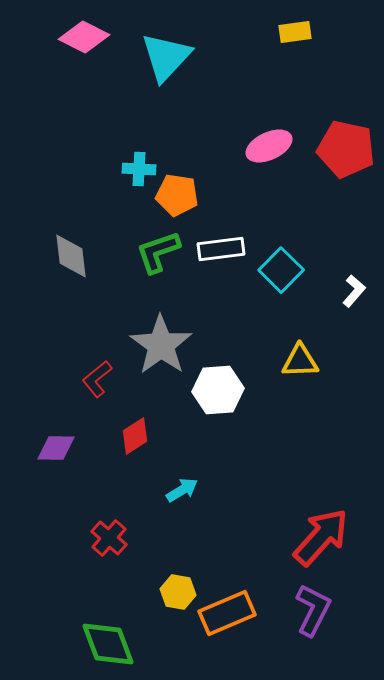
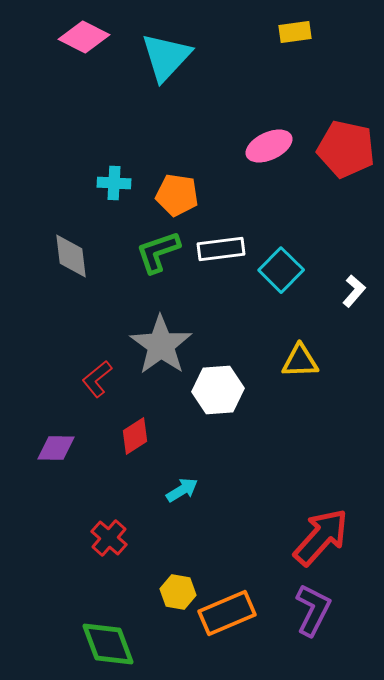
cyan cross: moved 25 px left, 14 px down
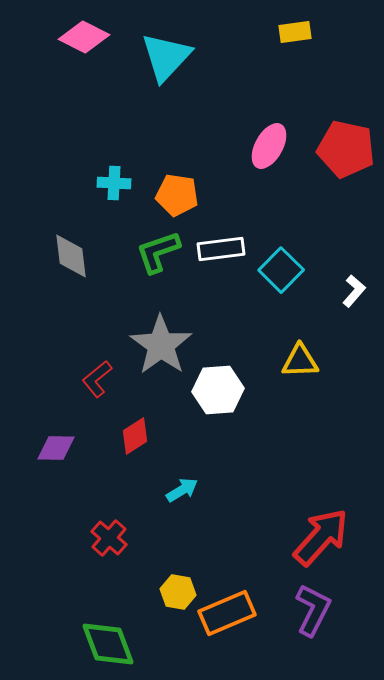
pink ellipse: rotated 36 degrees counterclockwise
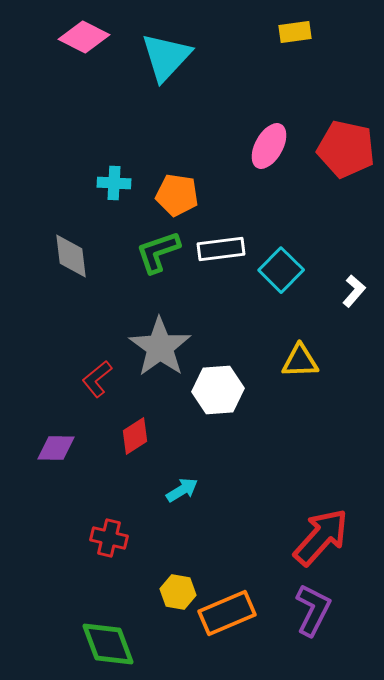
gray star: moved 1 px left, 2 px down
red cross: rotated 27 degrees counterclockwise
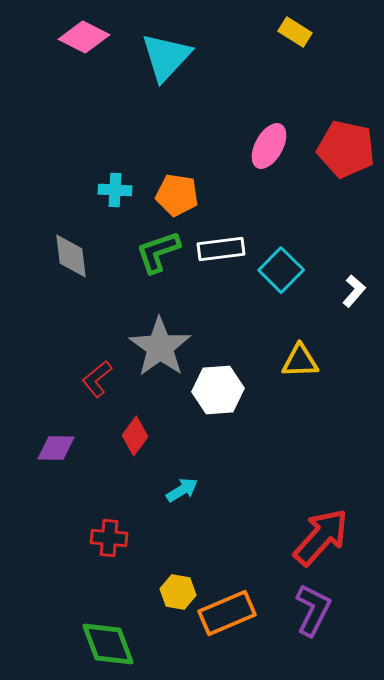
yellow rectangle: rotated 40 degrees clockwise
cyan cross: moved 1 px right, 7 px down
red diamond: rotated 21 degrees counterclockwise
red cross: rotated 9 degrees counterclockwise
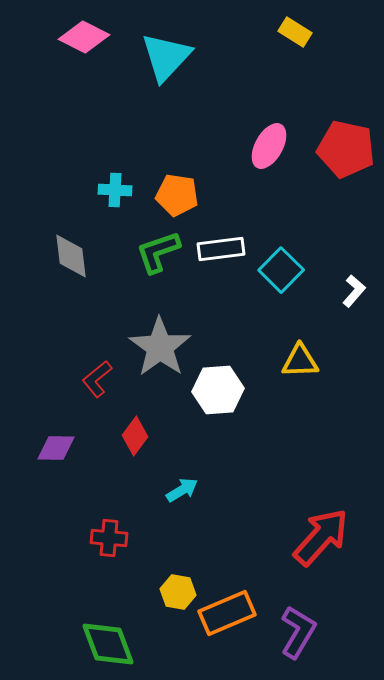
purple L-shape: moved 15 px left, 22 px down; rotated 4 degrees clockwise
